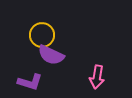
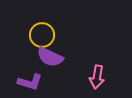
purple semicircle: moved 1 px left, 2 px down
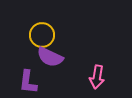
purple L-shape: moved 2 px left; rotated 80 degrees clockwise
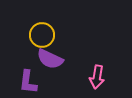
purple semicircle: moved 2 px down
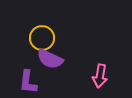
yellow circle: moved 3 px down
pink arrow: moved 3 px right, 1 px up
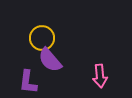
purple semicircle: moved 1 px down; rotated 24 degrees clockwise
pink arrow: rotated 15 degrees counterclockwise
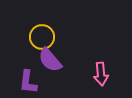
yellow circle: moved 1 px up
pink arrow: moved 1 px right, 2 px up
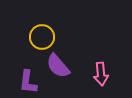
purple semicircle: moved 8 px right, 6 px down
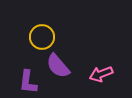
pink arrow: rotated 75 degrees clockwise
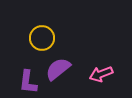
yellow circle: moved 1 px down
purple semicircle: moved 3 px down; rotated 92 degrees clockwise
